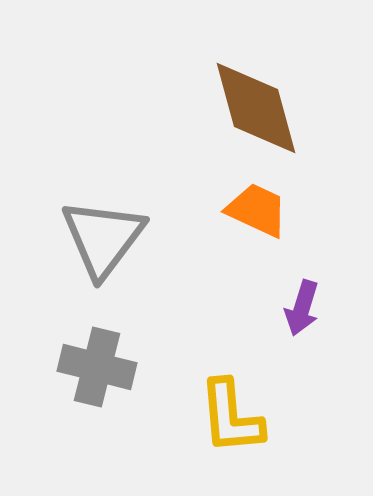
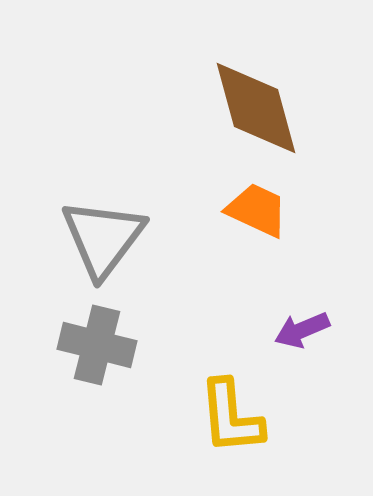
purple arrow: moved 22 px down; rotated 50 degrees clockwise
gray cross: moved 22 px up
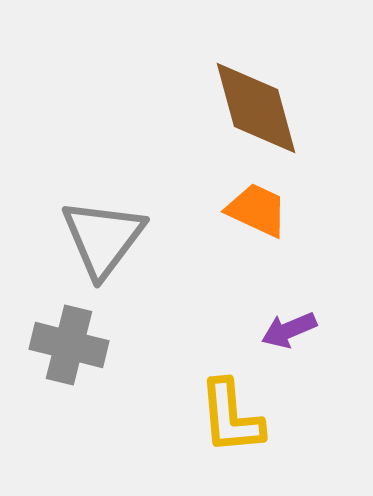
purple arrow: moved 13 px left
gray cross: moved 28 px left
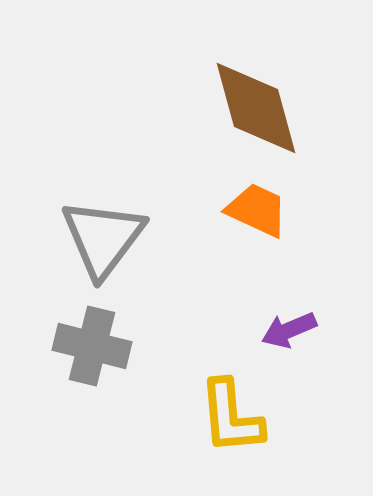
gray cross: moved 23 px right, 1 px down
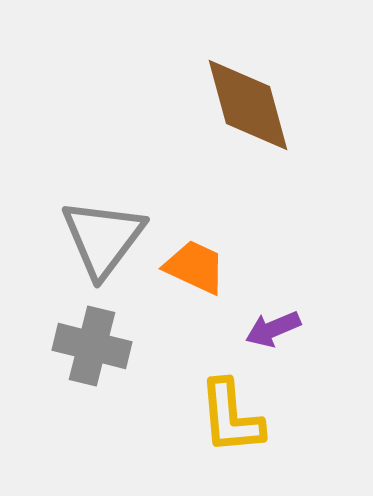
brown diamond: moved 8 px left, 3 px up
orange trapezoid: moved 62 px left, 57 px down
purple arrow: moved 16 px left, 1 px up
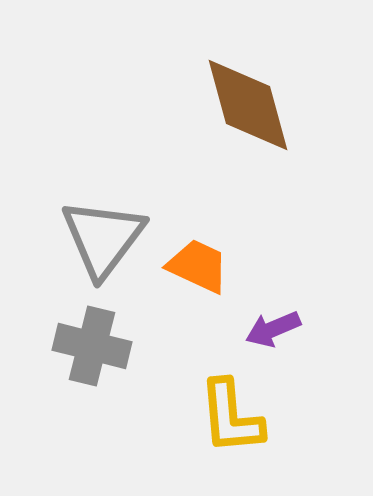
orange trapezoid: moved 3 px right, 1 px up
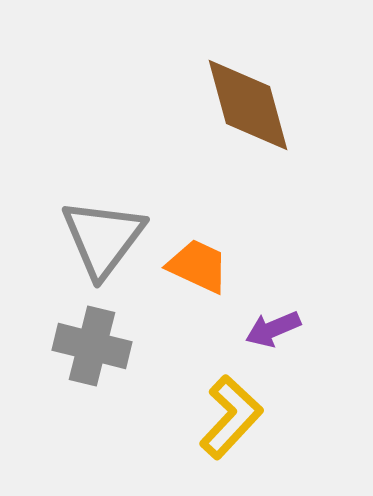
yellow L-shape: rotated 132 degrees counterclockwise
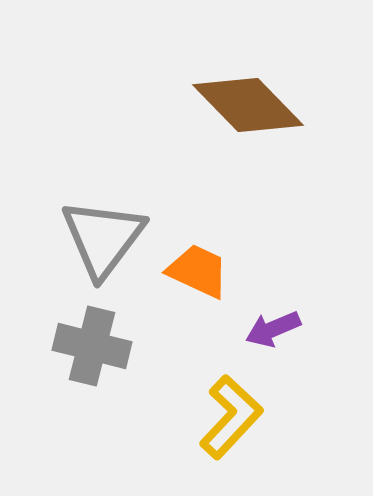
brown diamond: rotated 29 degrees counterclockwise
orange trapezoid: moved 5 px down
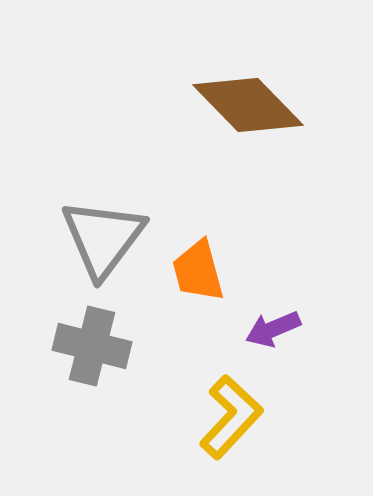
orange trapezoid: rotated 130 degrees counterclockwise
